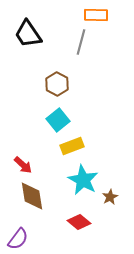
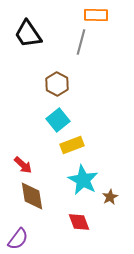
yellow rectangle: moved 1 px up
red diamond: rotated 30 degrees clockwise
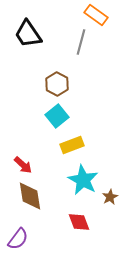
orange rectangle: rotated 35 degrees clockwise
cyan square: moved 1 px left, 4 px up
brown diamond: moved 2 px left
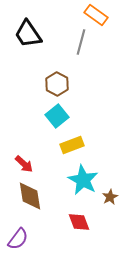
red arrow: moved 1 px right, 1 px up
